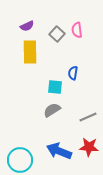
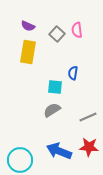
purple semicircle: moved 1 px right; rotated 48 degrees clockwise
yellow rectangle: moved 2 px left; rotated 10 degrees clockwise
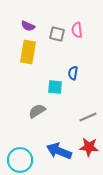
gray square: rotated 28 degrees counterclockwise
gray semicircle: moved 15 px left, 1 px down
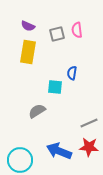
gray square: rotated 28 degrees counterclockwise
blue semicircle: moved 1 px left
gray line: moved 1 px right, 6 px down
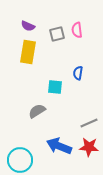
blue semicircle: moved 6 px right
blue arrow: moved 5 px up
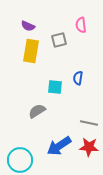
pink semicircle: moved 4 px right, 5 px up
gray square: moved 2 px right, 6 px down
yellow rectangle: moved 3 px right, 1 px up
blue semicircle: moved 5 px down
gray line: rotated 36 degrees clockwise
blue arrow: rotated 55 degrees counterclockwise
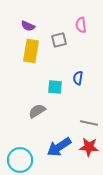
blue arrow: moved 1 px down
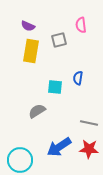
red star: moved 2 px down
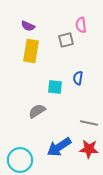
gray square: moved 7 px right
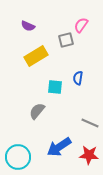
pink semicircle: rotated 42 degrees clockwise
yellow rectangle: moved 5 px right, 5 px down; rotated 50 degrees clockwise
gray semicircle: rotated 18 degrees counterclockwise
gray line: moved 1 px right; rotated 12 degrees clockwise
red star: moved 6 px down
cyan circle: moved 2 px left, 3 px up
